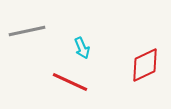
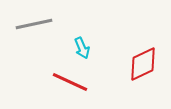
gray line: moved 7 px right, 7 px up
red diamond: moved 2 px left, 1 px up
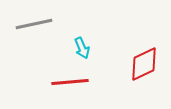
red diamond: moved 1 px right
red line: rotated 30 degrees counterclockwise
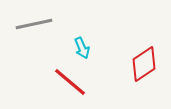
red diamond: rotated 9 degrees counterclockwise
red line: rotated 45 degrees clockwise
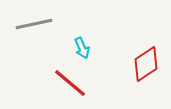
red diamond: moved 2 px right
red line: moved 1 px down
